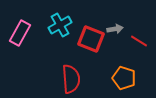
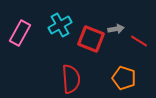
gray arrow: moved 1 px right
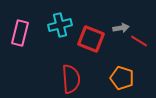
cyan cross: rotated 15 degrees clockwise
gray arrow: moved 5 px right, 1 px up
pink rectangle: rotated 15 degrees counterclockwise
orange pentagon: moved 2 px left
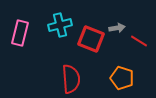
gray arrow: moved 4 px left
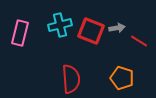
red square: moved 8 px up
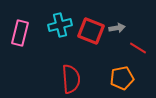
red line: moved 1 px left, 7 px down
orange pentagon: rotated 30 degrees counterclockwise
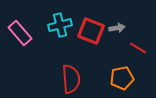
pink rectangle: rotated 55 degrees counterclockwise
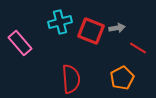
cyan cross: moved 3 px up
pink rectangle: moved 10 px down
orange pentagon: rotated 15 degrees counterclockwise
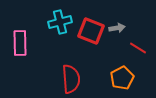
pink rectangle: rotated 40 degrees clockwise
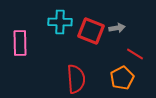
cyan cross: rotated 15 degrees clockwise
red line: moved 3 px left, 6 px down
red semicircle: moved 5 px right
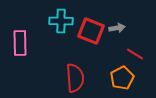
cyan cross: moved 1 px right, 1 px up
red semicircle: moved 1 px left, 1 px up
